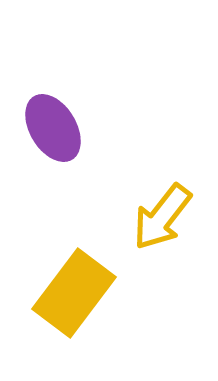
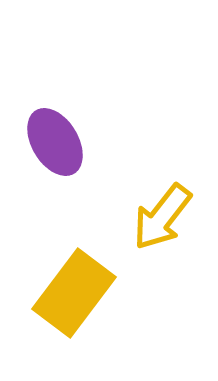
purple ellipse: moved 2 px right, 14 px down
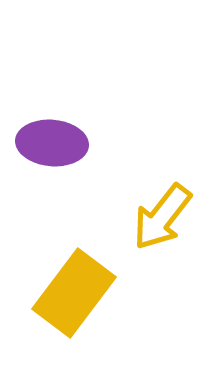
purple ellipse: moved 3 px left, 1 px down; rotated 54 degrees counterclockwise
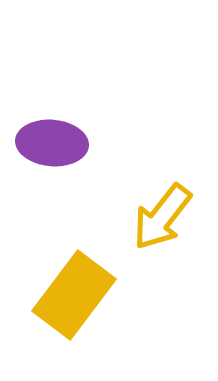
yellow rectangle: moved 2 px down
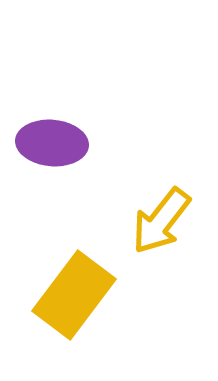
yellow arrow: moved 1 px left, 4 px down
